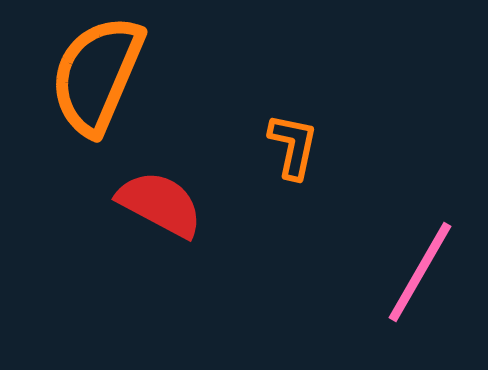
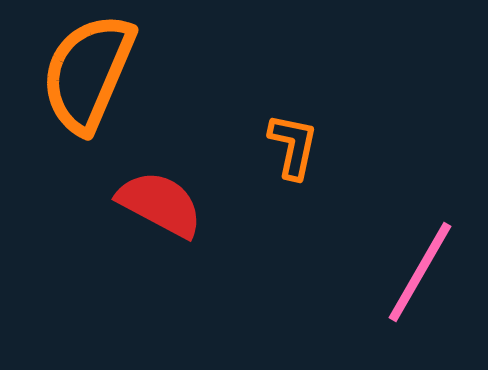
orange semicircle: moved 9 px left, 2 px up
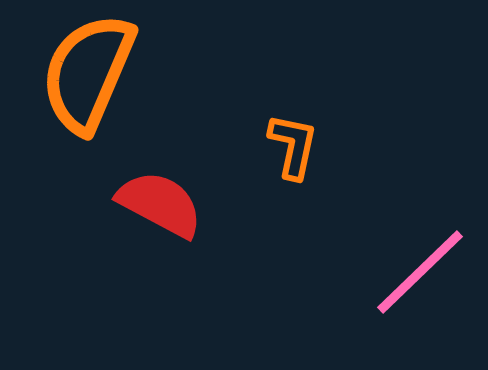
pink line: rotated 16 degrees clockwise
